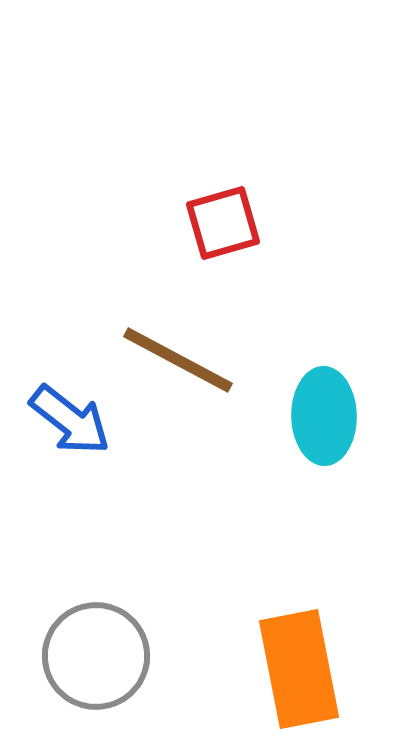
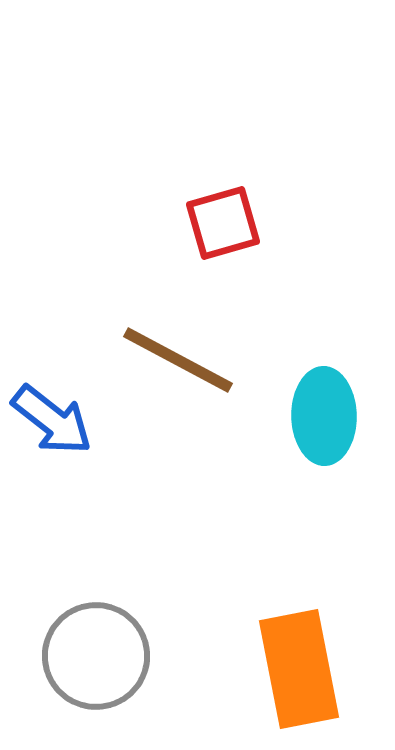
blue arrow: moved 18 px left
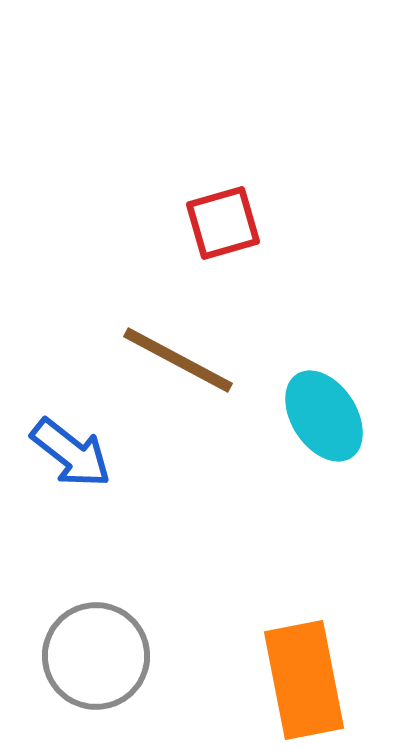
cyan ellipse: rotated 32 degrees counterclockwise
blue arrow: moved 19 px right, 33 px down
orange rectangle: moved 5 px right, 11 px down
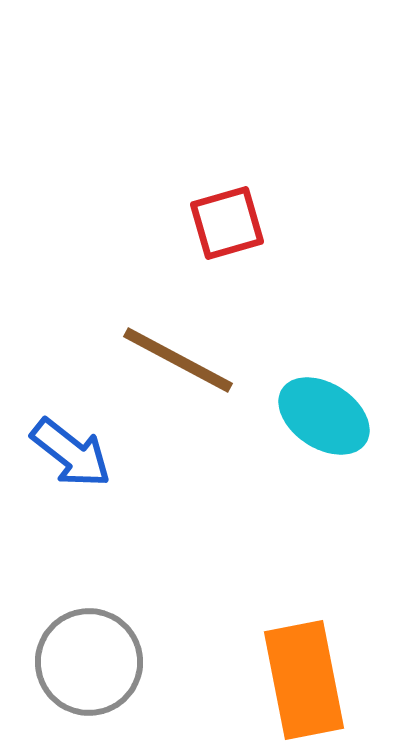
red square: moved 4 px right
cyan ellipse: rotated 24 degrees counterclockwise
gray circle: moved 7 px left, 6 px down
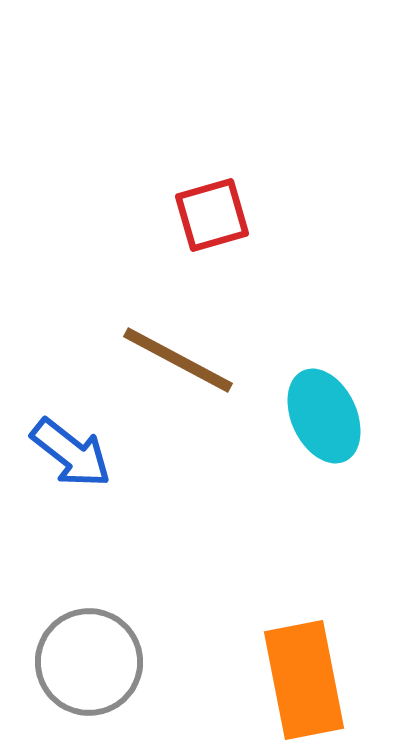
red square: moved 15 px left, 8 px up
cyan ellipse: rotated 32 degrees clockwise
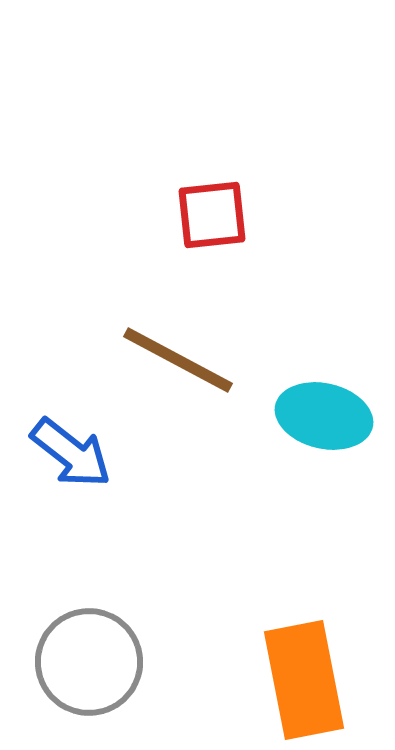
red square: rotated 10 degrees clockwise
cyan ellipse: rotated 52 degrees counterclockwise
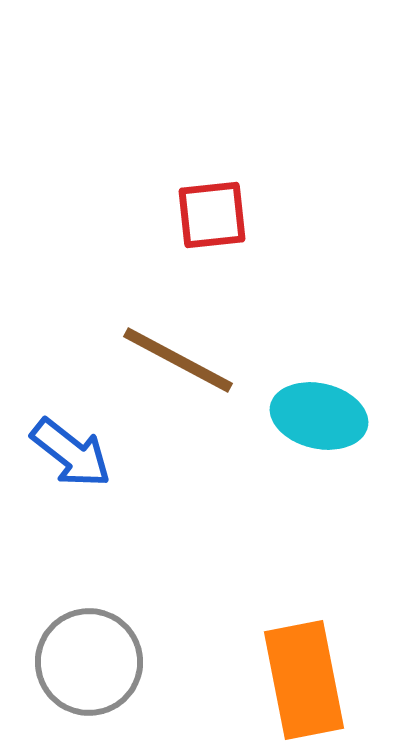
cyan ellipse: moved 5 px left
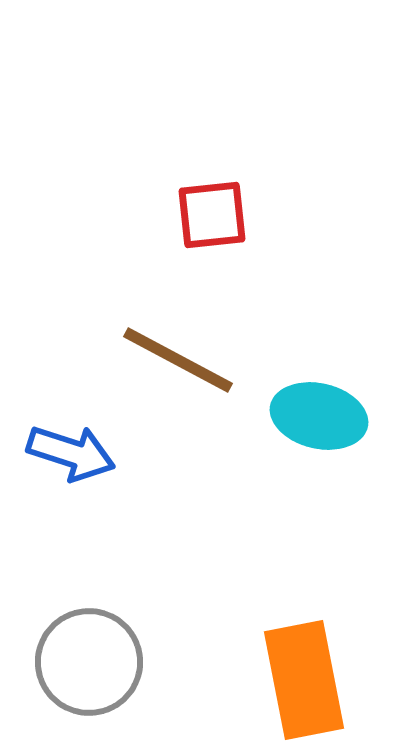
blue arrow: rotated 20 degrees counterclockwise
